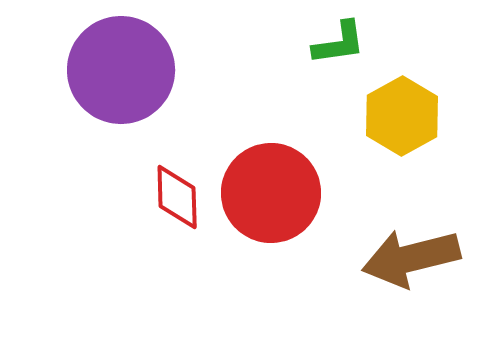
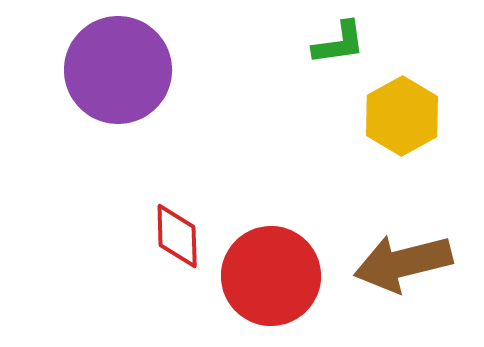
purple circle: moved 3 px left
red circle: moved 83 px down
red diamond: moved 39 px down
brown arrow: moved 8 px left, 5 px down
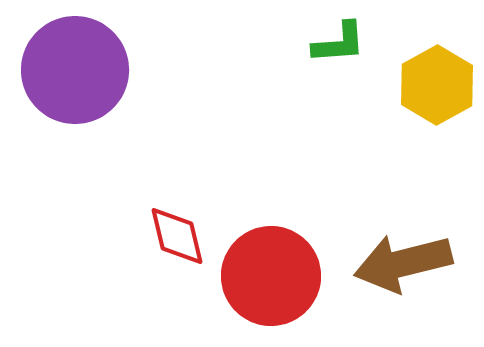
green L-shape: rotated 4 degrees clockwise
purple circle: moved 43 px left
yellow hexagon: moved 35 px right, 31 px up
red diamond: rotated 12 degrees counterclockwise
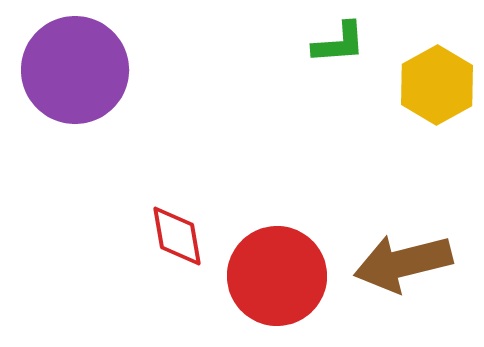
red diamond: rotated 4 degrees clockwise
red circle: moved 6 px right
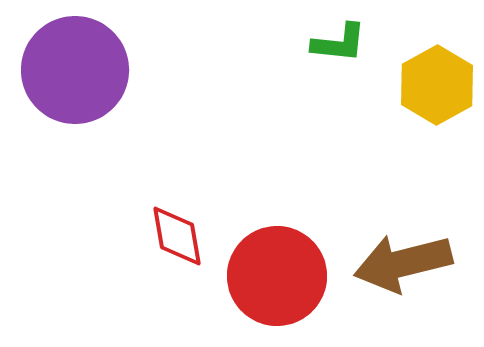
green L-shape: rotated 10 degrees clockwise
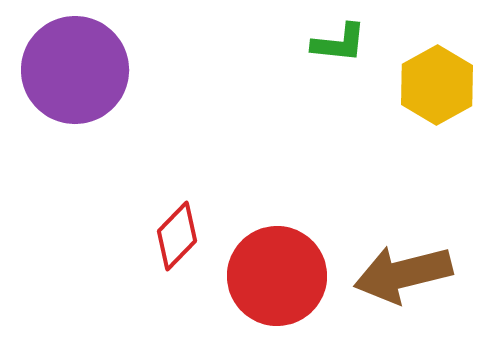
red diamond: rotated 54 degrees clockwise
brown arrow: moved 11 px down
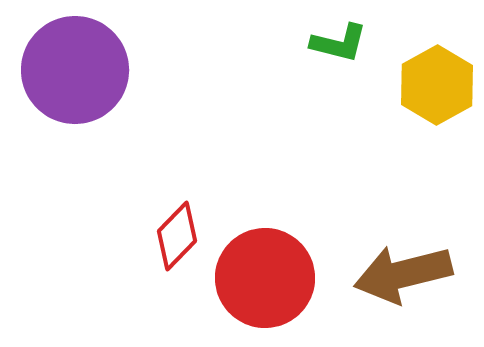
green L-shape: rotated 8 degrees clockwise
red circle: moved 12 px left, 2 px down
